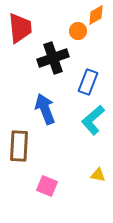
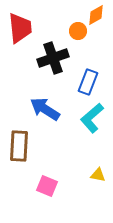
blue arrow: rotated 36 degrees counterclockwise
cyan L-shape: moved 1 px left, 2 px up
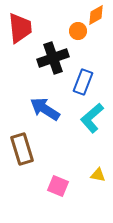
blue rectangle: moved 5 px left
brown rectangle: moved 3 px right, 3 px down; rotated 20 degrees counterclockwise
pink square: moved 11 px right
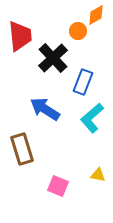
red trapezoid: moved 8 px down
black cross: rotated 24 degrees counterclockwise
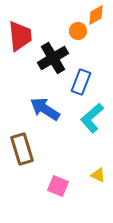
black cross: rotated 12 degrees clockwise
blue rectangle: moved 2 px left
yellow triangle: rotated 14 degrees clockwise
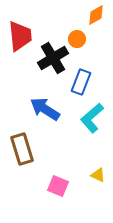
orange circle: moved 1 px left, 8 px down
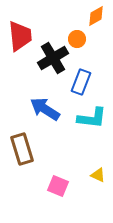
orange diamond: moved 1 px down
cyan L-shape: rotated 132 degrees counterclockwise
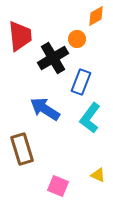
cyan L-shape: moved 2 px left; rotated 120 degrees clockwise
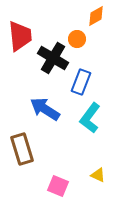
black cross: rotated 28 degrees counterclockwise
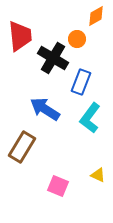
brown rectangle: moved 2 px up; rotated 48 degrees clockwise
